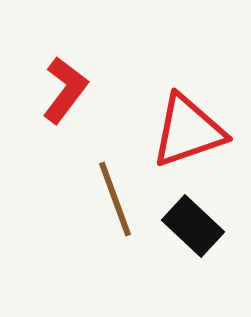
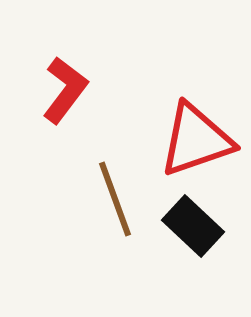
red triangle: moved 8 px right, 9 px down
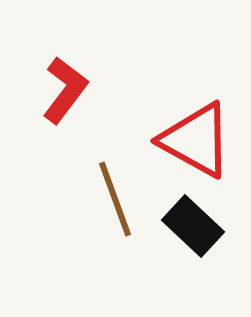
red triangle: rotated 48 degrees clockwise
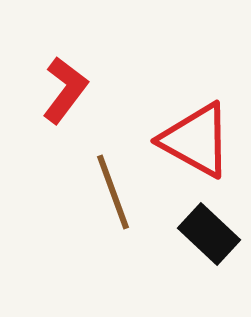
brown line: moved 2 px left, 7 px up
black rectangle: moved 16 px right, 8 px down
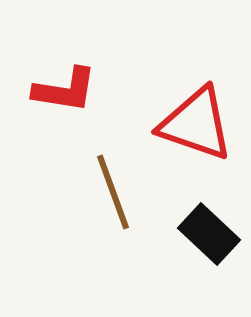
red L-shape: rotated 62 degrees clockwise
red triangle: moved 16 px up; rotated 10 degrees counterclockwise
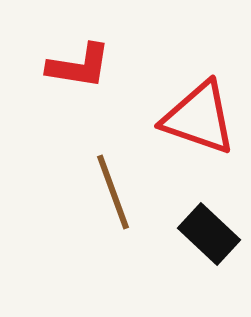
red L-shape: moved 14 px right, 24 px up
red triangle: moved 3 px right, 6 px up
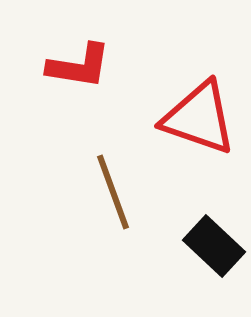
black rectangle: moved 5 px right, 12 px down
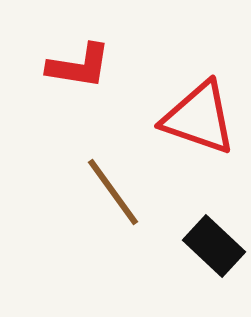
brown line: rotated 16 degrees counterclockwise
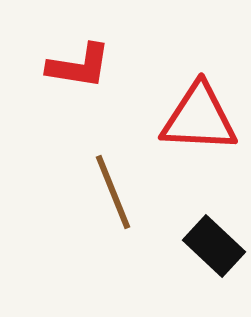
red triangle: rotated 16 degrees counterclockwise
brown line: rotated 14 degrees clockwise
